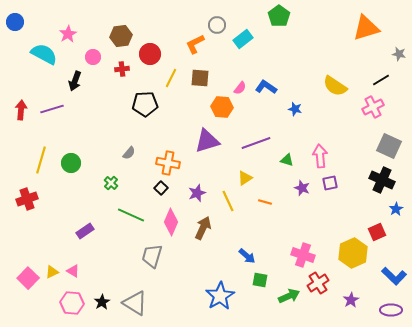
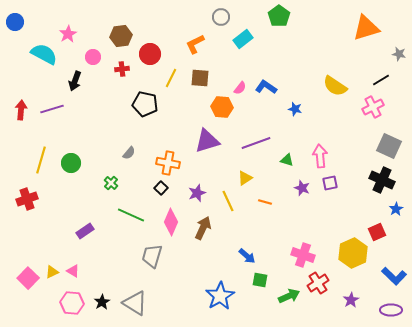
gray circle at (217, 25): moved 4 px right, 8 px up
black pentagon at (145, 104): rotated 15 degrees clockwise
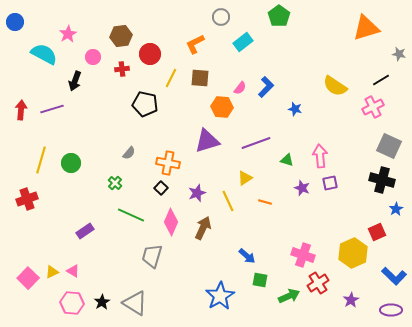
cyan rectangle at (243, 39): moved 3 px down
blue L-shape at (266, 87): rotated 100 degrees clockwise
black cross at (382, 180): rotated 10 degrees counterclockwise
green cross at (111, 183): moved 4 px right
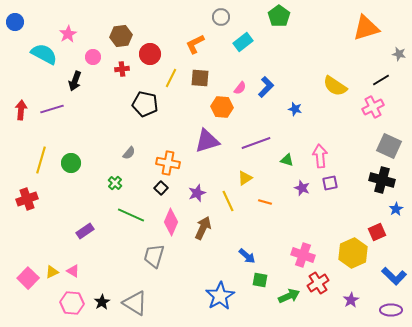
gray trapezoid at (152, 256): moved 2 px right
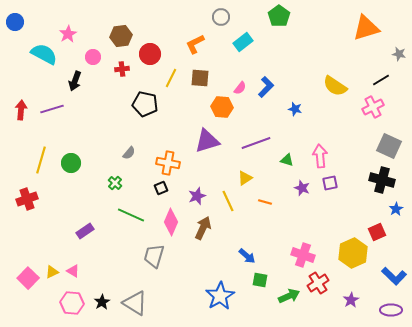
black square at (161, 188): rotated 24 degrees clockwise
purple star at (197, 193): moved 3 px down
